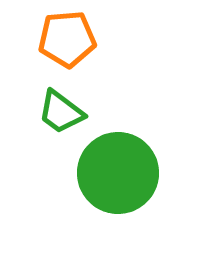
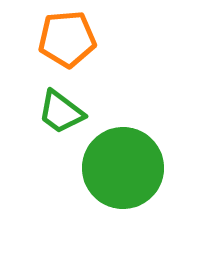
green circle: moved 5 px right, 5 px up
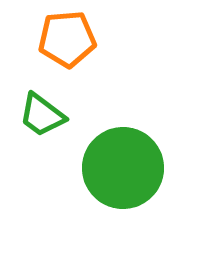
green trapezoid: moved 19 px left, 3 px down
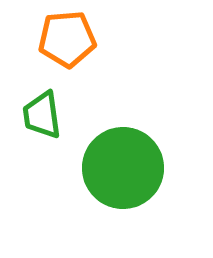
green trapezoid: rotated 45 degrees clockwise
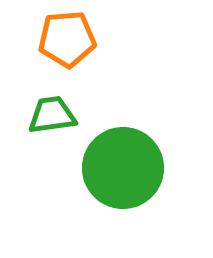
green trapezoid: moved 10 px right; rotated 90 degrees clockwise
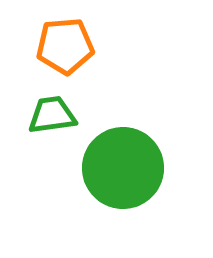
orange pentagon: moved 2 px left, 7 px down
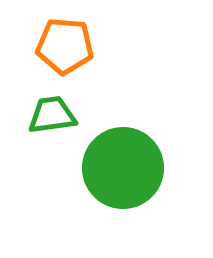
orange pentagon: rotated 10 degrees clockwise
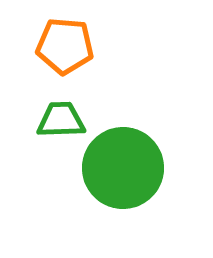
green trapezoid: moved 9 px right, 5 px down; rotated 6 degrees clockwise
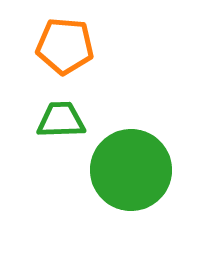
green circle: moved 8 px right, 2 px down
